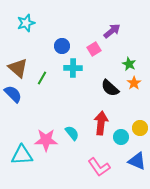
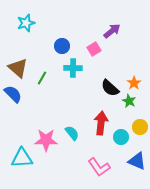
green star: moved 37 px down
yellow circle: moved 1 px up
cyan triangle: moved 3 px down
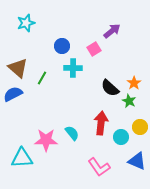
blue semicircle: rotated 72 degrees counterclockwise
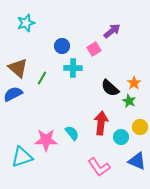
cyan triangle: moved 1 px up; rotated 15 degrees counterclockwise
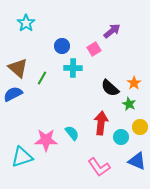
cyan star: rotated 18 degrees counterclockwise
green star: moved 3 px down
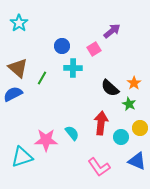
cyan star: moved 7 px left
yellow circle: moved 1 px down
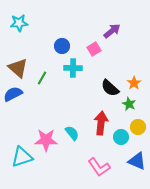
cyan star: rotated 30 degrees clockwise
yellow circle: moved 2 px left, 1 px up
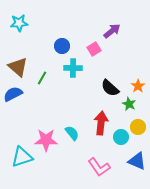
brown triangle: moved 1 px up
orange star: moved 4 px right, 3 px down
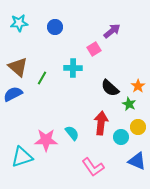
blue circle: moved 7 px left, 19 px up
pink L-shape: moved 6 px left
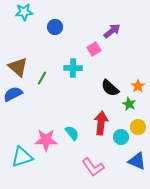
cyan star: moved 5 px right, 11 px up
